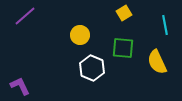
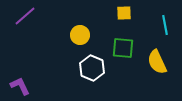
yellow square: rotated 28 degrees clockwise
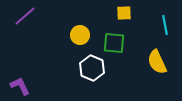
green square: moved 9 px left, 5 px up
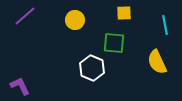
yellow circle: moved 5 px left, 15 px up
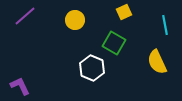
yellow square: moved 1 px up; rotated 21 degrees counterclockwise
green square: rotated 25 degrees clockwise
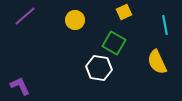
white hexagon: moved 7 px right; rotated 15 degrees counterclockwise
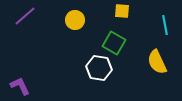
yellow square: moved 2 px left, 1 px up; rotated 28 degrees clockwise
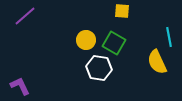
yellow circle: moved 11 px right, 20 px down
cyan line: moved 4 px right, 12 px down
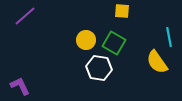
yellow semicircle: rotated 10 degrees counterclockwise
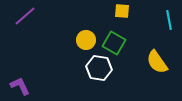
cyan line: moved 17 px up
